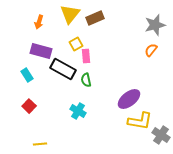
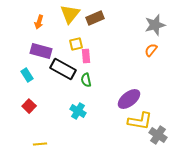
yellow square: rotated 16 degrees clockwise
gray cross: moved 3 px left
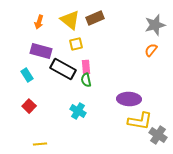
yellow triangle: moved 6 px down; rotated 30 degrees counterclockwise
pink rectangle: moved 11 px down
purple ellipse: rotated 40 degrees clockwise
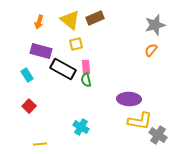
cyan cross: moved 3 px right, 16 px down
